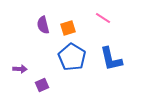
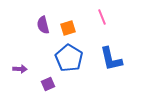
pink line: moved 1 px left, 1 px up; rotated 35 degrees clockwise
blue pentagon: moved 3 px left, 1 px down
purple square: moved 6 px right, 1 px up
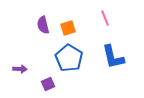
pink line: moved 3 px right, 1 px down
blue L-shape: moved 2 px right, 2 px up
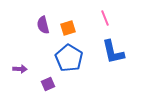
blue L-shape: moved 5 px up
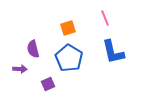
purple semicircle: moved 10 px left, 24 px down
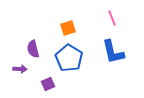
pink line: moved 7 px right
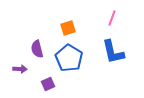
pink line: rotated 42 degrees clockwise
purple semicircle: moved 4 px right
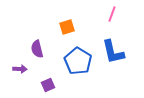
pink line: moved 4 px up
orange square: moved 1 px left, 1 px up
blue pentagon: moved 9 px right, 3 px down
purple square: moved 1 px down
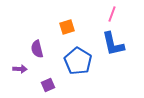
blue L-shape: moved 8 px up
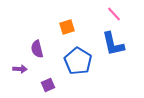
pink line: moved 2 px right; rotated 63 degrees counterclockwise
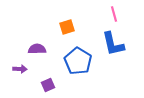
pink line: rotated 28 degrees clockwise
purple semicircle: rotated 102 degrees clockwise
